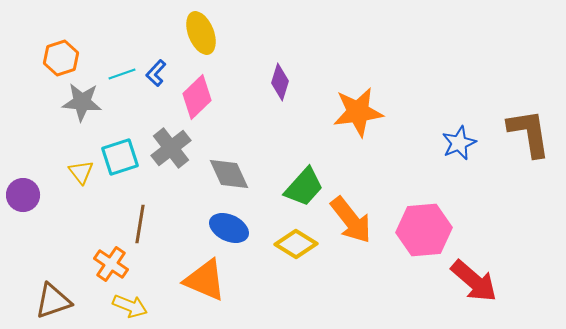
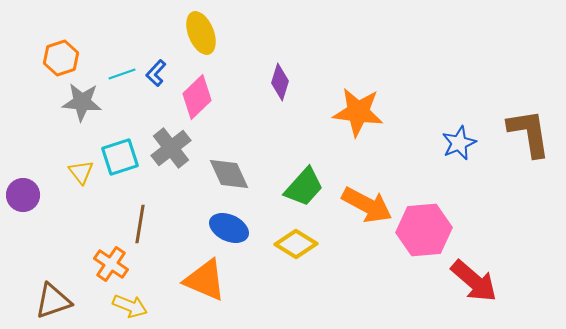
orange star: rotated 15 degrees clockwise
orange arrow: moved 16 px right, 15 px up; rotated 24 degrees counterclockwise
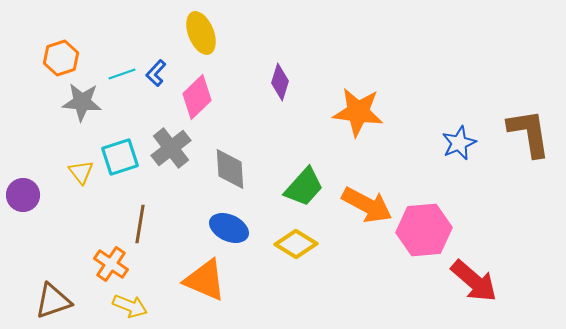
gray diamond: moved 1 px right, 5 px up; rotated 21 degrees clockwise
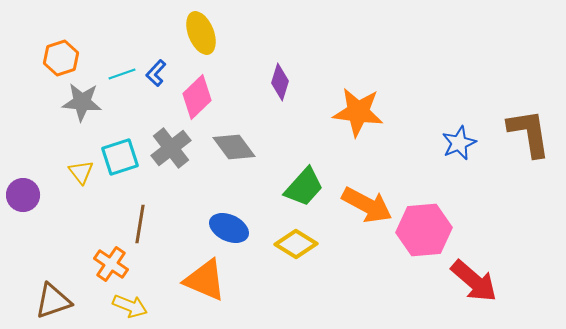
gray diamond: moved 4 px right, 22 px up; rotated 33 degrees counterclockwise
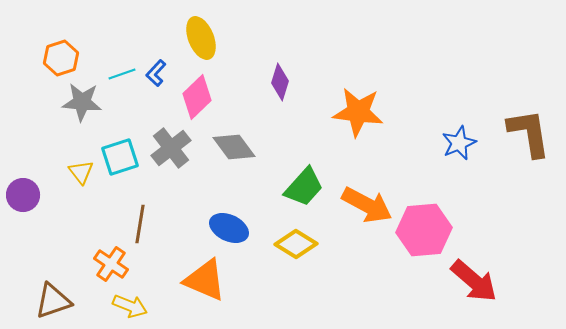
yellow ellipse: moved 5 px down
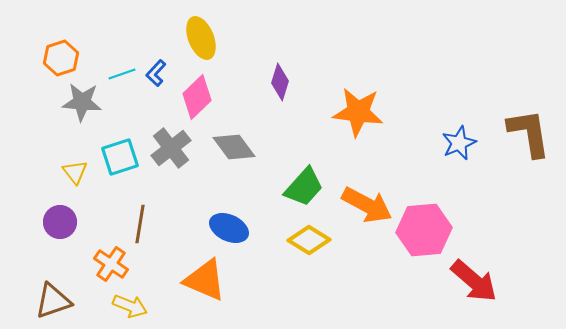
yellow triangle: moved 6 px left
purple circle: moved 37 px right, 27 px down
yellow diamond: moved 13 px right, 4 px up
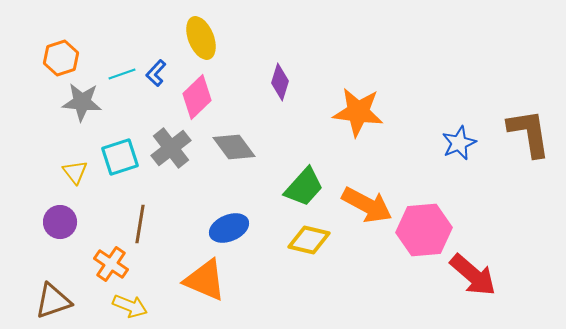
blue ellipse: rotated 48 degrees counterclockwise
yellow diamond: rotated 18 degrees counterclockwise
red arrow: moved 1 px left, 6 px up
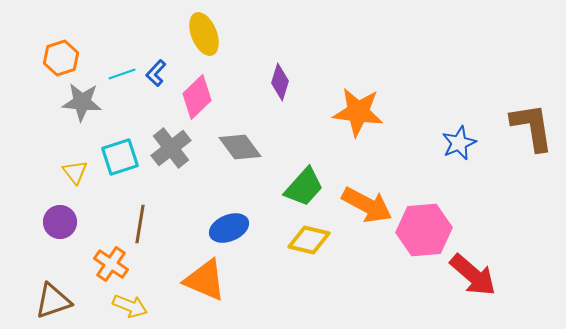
yellow ellipse: moved 3 px right, 4 px up
brown L-shape: moved 3 px right, 6 px up
gray diamond: moved 6 px right
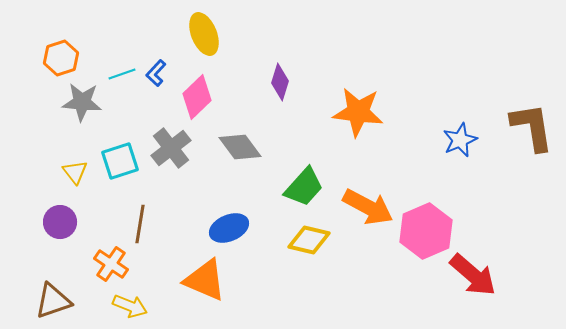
blue star: moved 1 px right, 3 px up
cyan square: moved 4 px down
orange arrow: moved 1 px right, 2 px down
pink hexagon: moved 2 px right, 1 px down; rotated 18 degrees counterclockwise
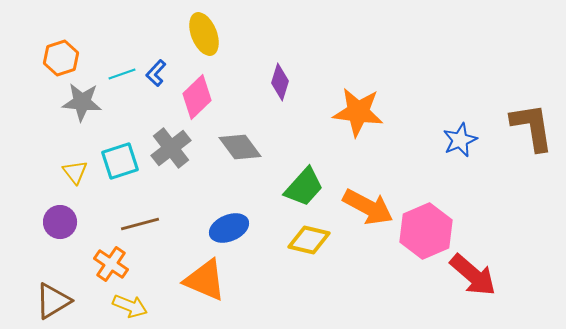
brown line: rotated 66 degrees clockwise
brown triangle: rotated 12 degrees counterclockwise
